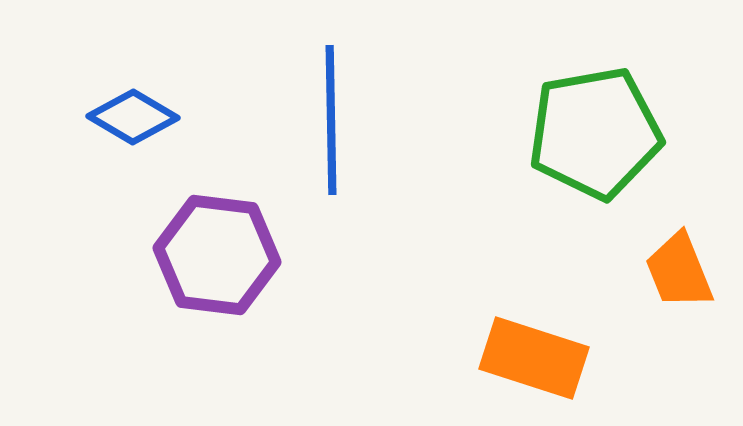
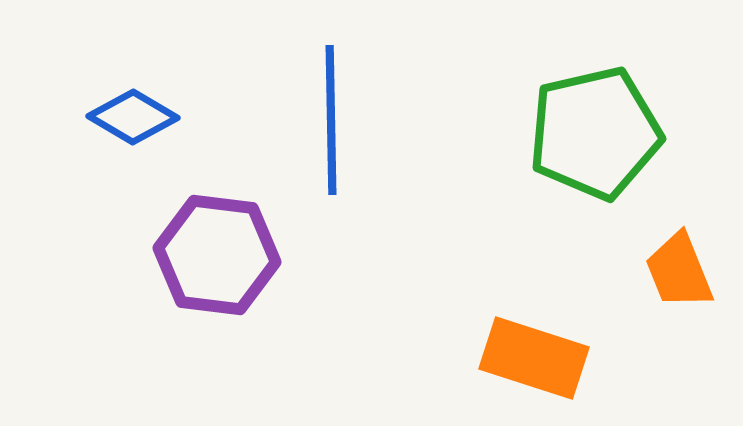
green pentagon: rotated 3 degrees counterclockwise
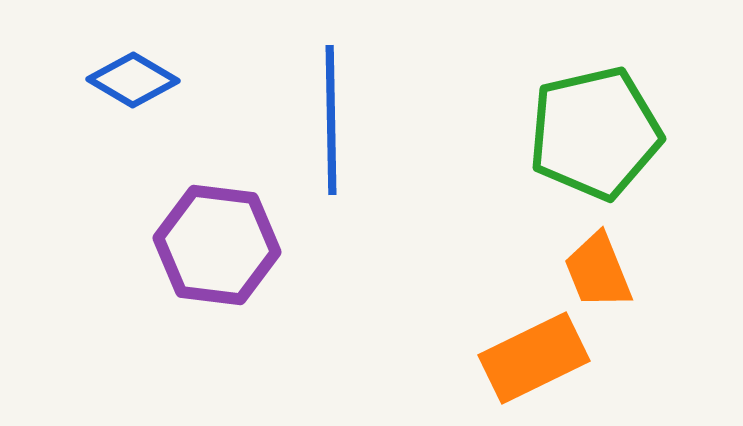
blue diamond: moved 37 px up
purple hexagon: moved 10 px up
orange trapezoid: moved 81 px left
orange rectangle: rotated 44 degrees counterclockwise
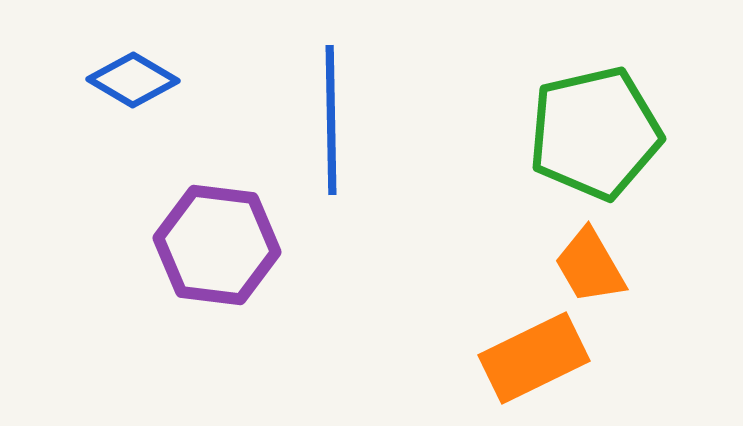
orange trapezoid: moved 8 px left, 5 px up; rotated 8 degrees counterclockwise
